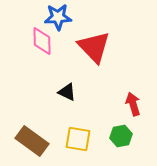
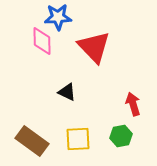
yellow square: rotated 12 degrees counterclockwise
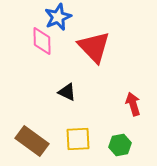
blue star: rotated 20 degrees counterclockwise
green hexagon: moved 1 px left, 9 px down
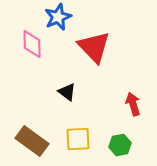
pink diamond: moved 10 px left, 3 px down
black triangle: rotated 12 degrees clockwise
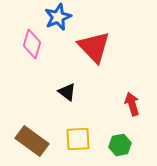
pink diamond: rotated 16 degrees clockwise
red arrow: moved 1 px left
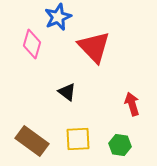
green hexagon: rotated 20 degrees clockwise
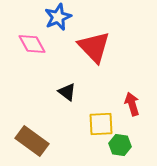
pink diamond: rotated 44 degrees counterclockwise
yellow square: moved 23 px right, 15 px up
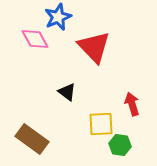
pink diamond: moved 3 px right, 5 px up
brown rectangle: moved 2 px up
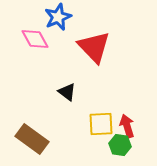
red arrow: moved 5 px left, 22 px down
